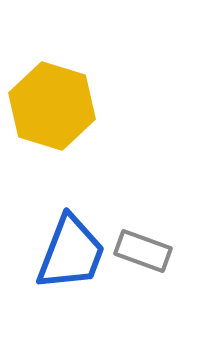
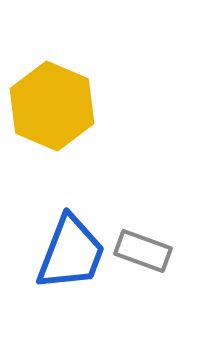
yellow hexagon: rotated 6 degrees clockwise
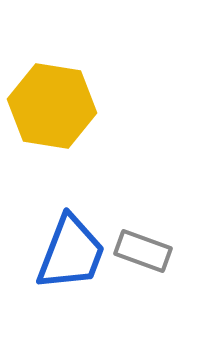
yellow hexagon: rotated 14 degrees counterclockwise
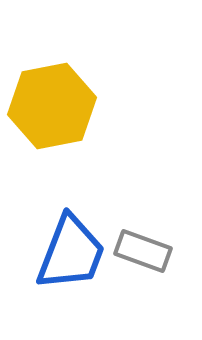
yellow hexagon: rotated 20 degrees counterclockwise
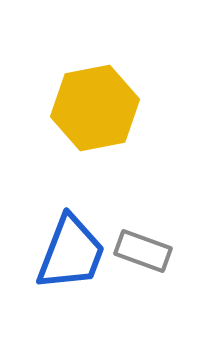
yellow hexagon: moved 43 px right, 2 px down
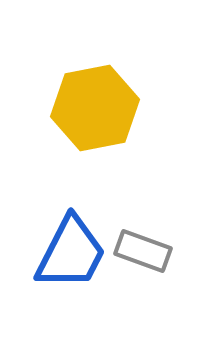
blue trapezoid: rotated 6 degrees clockwise
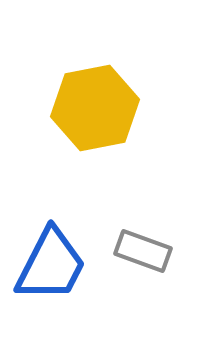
blue trapezoid: moved 20 px left, 12 px down
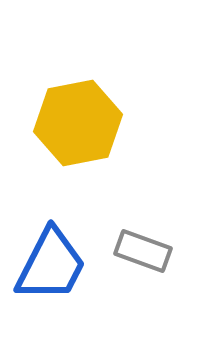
yellow hexagon: moved 17 px left, 15 px down
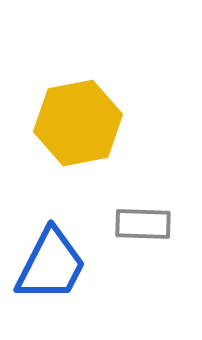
gray rectangle: moved 27 px up; rotated 18 degrees counterclockwise
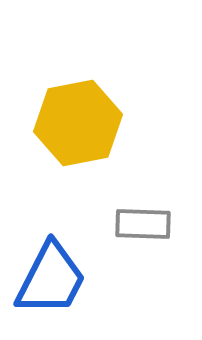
blue trapezoid: moved 14 px down
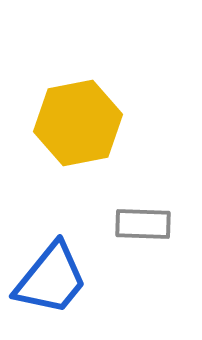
blue trapezoid: rotated 12 degrees clockwise
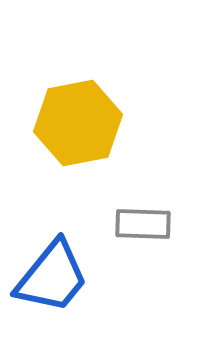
blue trapezoid: moved 1 px right, 2 px up
